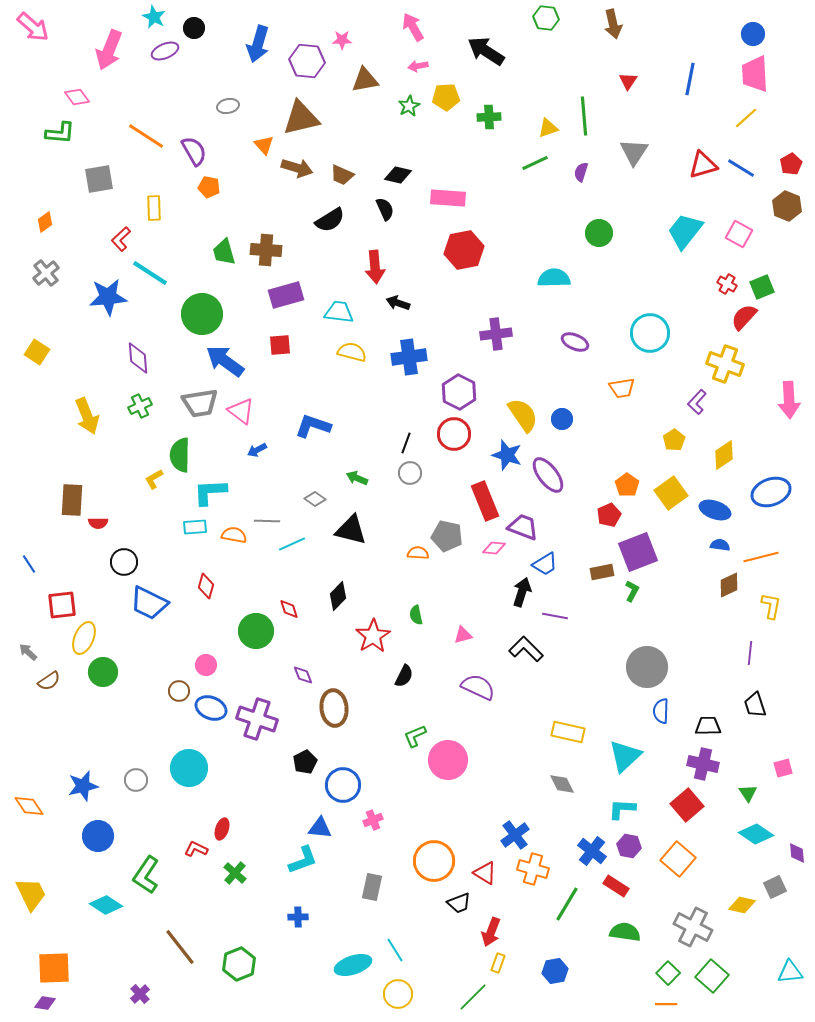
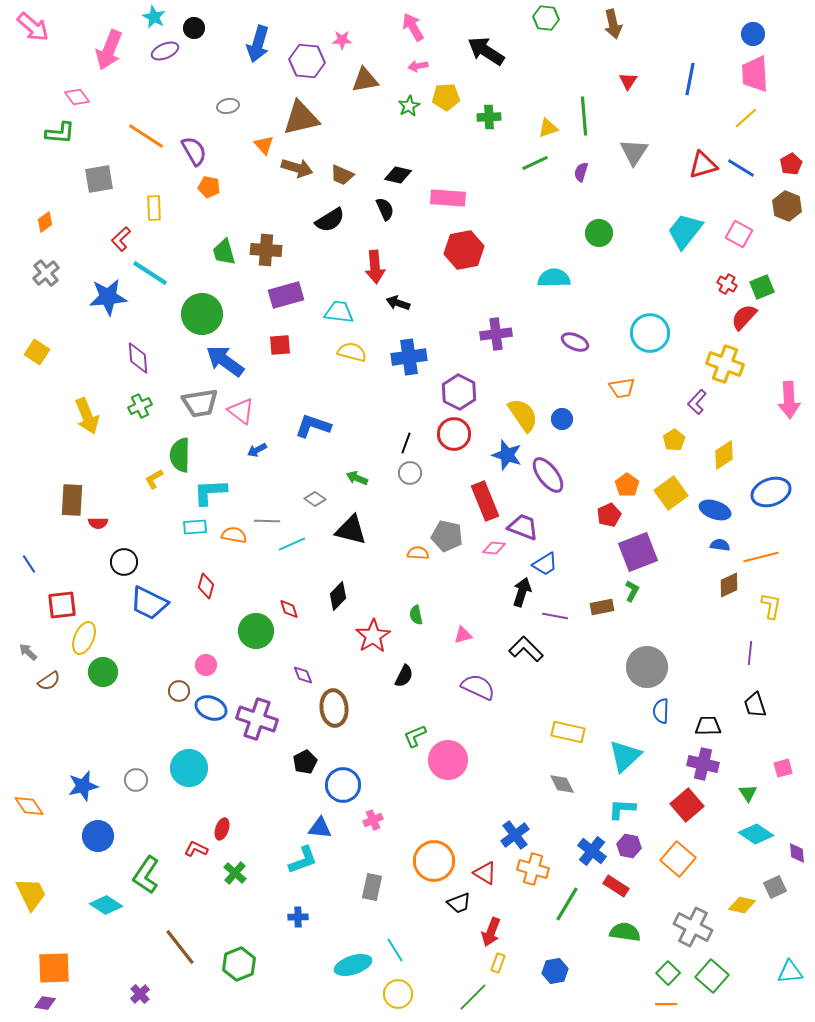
brown rectangle at (602, 572): moved 35 px down
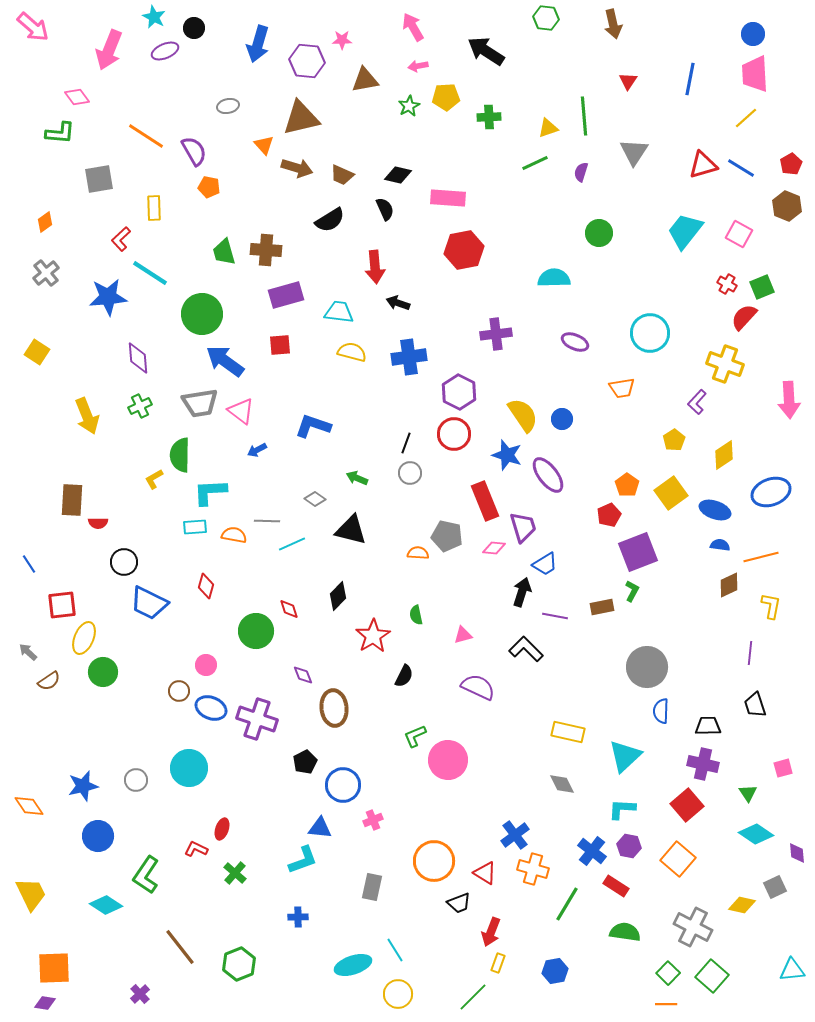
purple trapezoid at (523, 527): rotated 52 degrees clockwise
cyan triangle at (790, 972): moved 2 px right, 2 px up
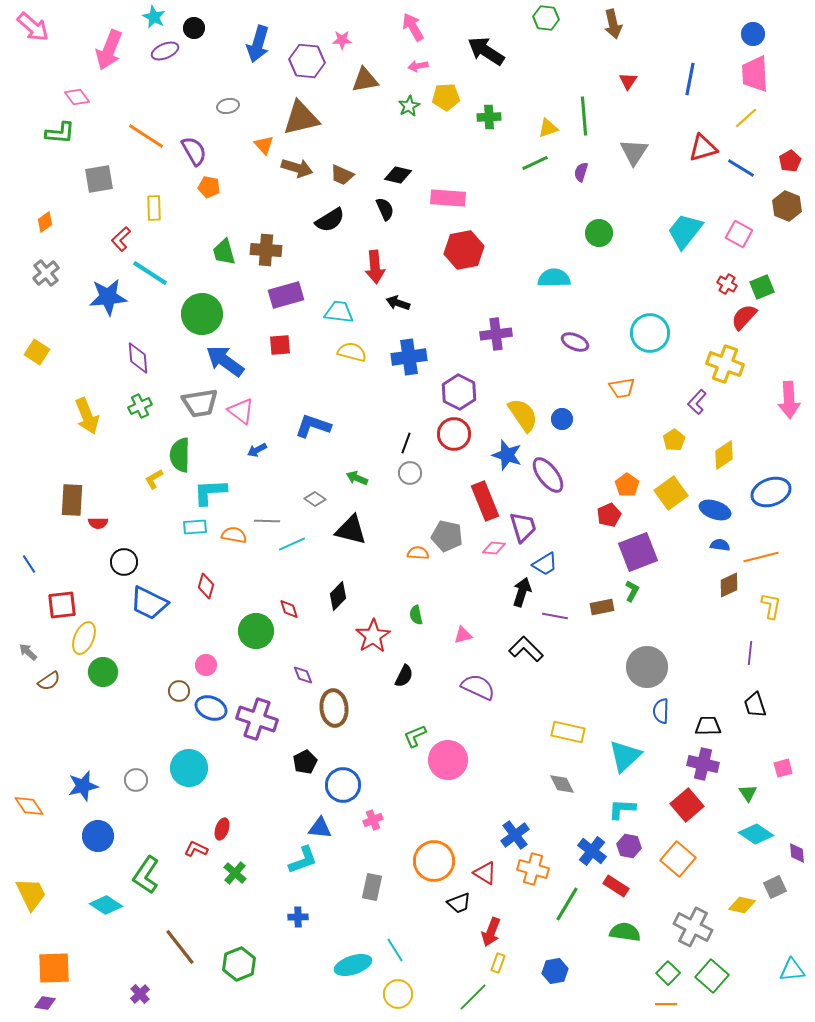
red pentagon at (791, 164): moved 1 px left, 3 px up
red triangle at (703, 165): moved 17 px up
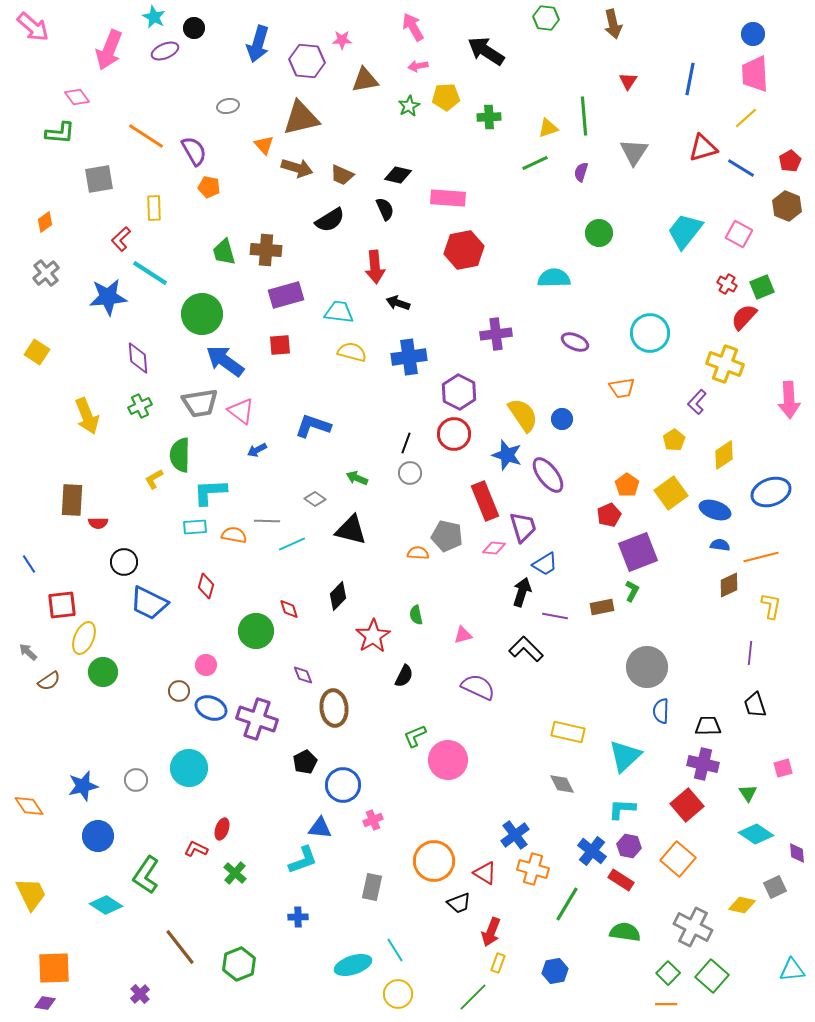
red rectangle at (616, 886): moved 5 px right, 6 px up
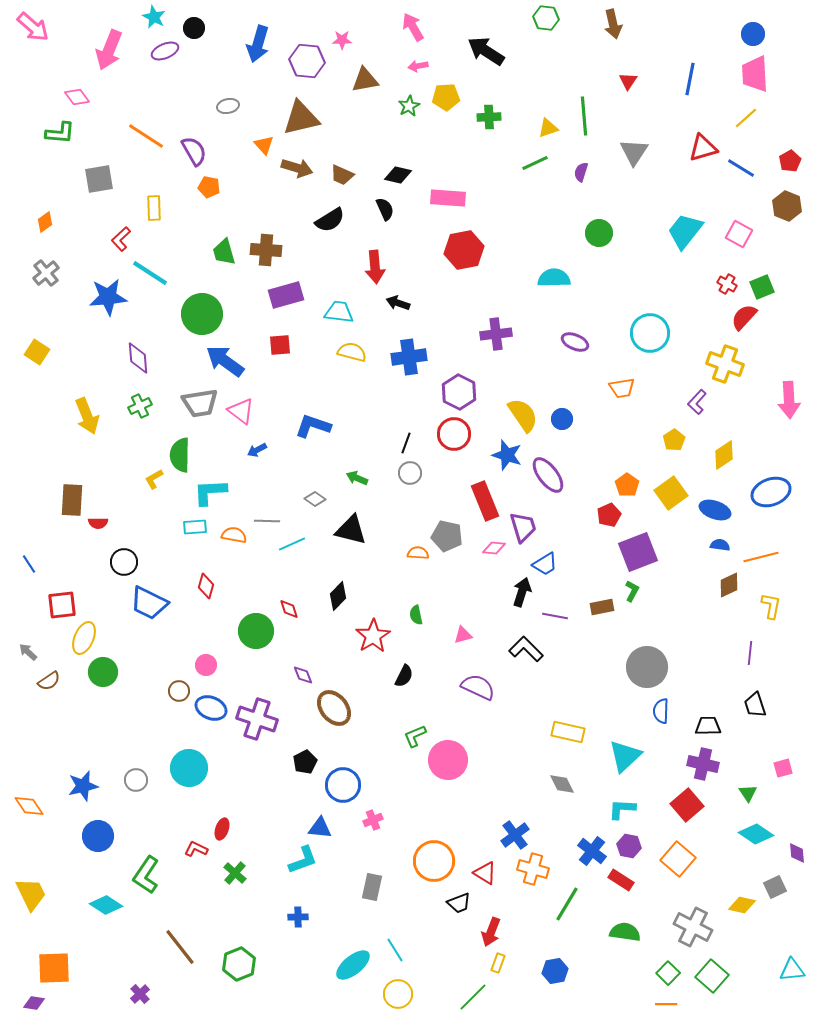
brown ellipse at (334, 708): rotated 33 degrees counterclockwise
cyan ellipse at (353, 965): rotated 21 degrees counterclockwise
purple diamond at (45, 1003): moved 11 px left
